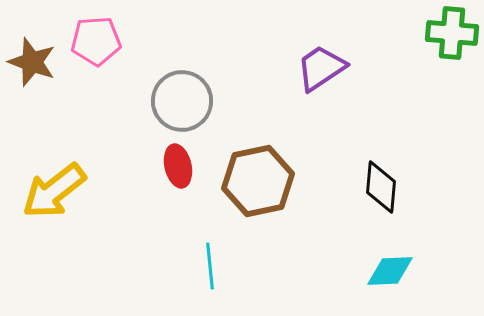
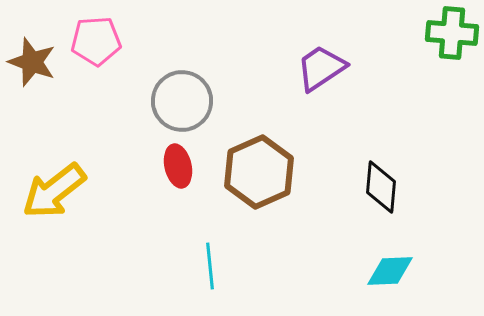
brown hexagon: moved 1 px right, 9 px up; rotated 12 degrees counterclockwise
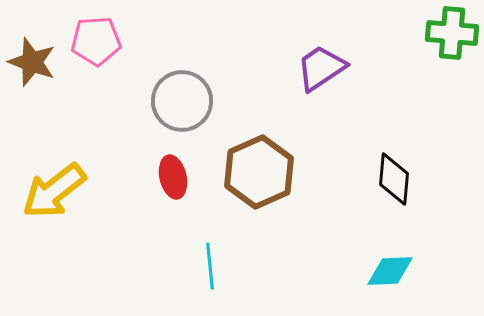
red ellipse: moved 5 px left, 11 px down
black diamond: moved 13 px right, 8 px up
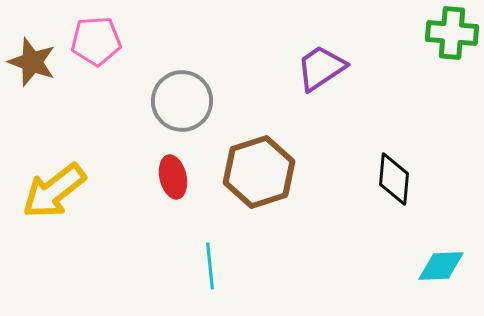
brown hexagon: rotated 6 degrees clockwise
cyan diamond: moved 51 px right, 5 px up
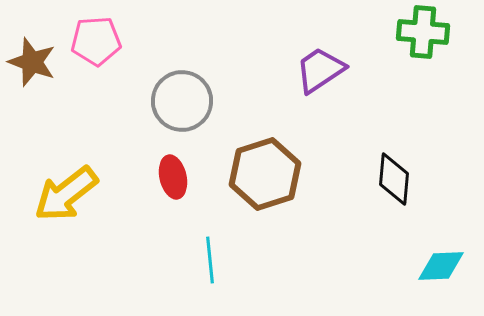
green cross: moved 29 px left, 1 px up
purple trapezoid: moved 1 px left, 2 px down
brown hexagon: moved 6 px right, 2 px down
yellow arrow: moved 12 px right, 3 px down
cyan line: moved 6 px up
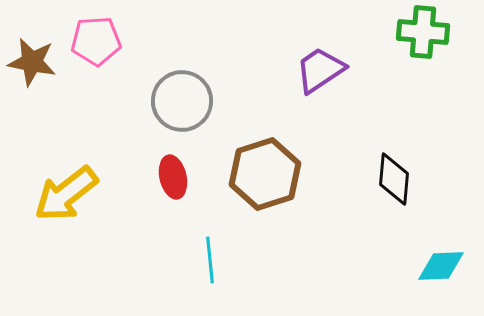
brown star: rotated 9 degrees counterclockwise
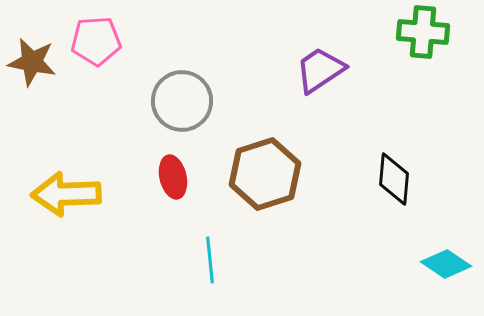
yellow arrow: rotated 36 degrees clockwise
cyan diamond: moved 5 px right, 2 px up; rotated 36 degrees clockwise
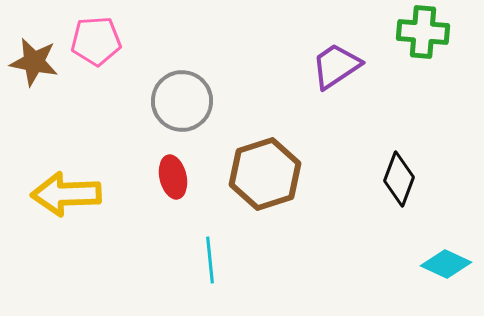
brown star: moved 2 px right
purple trapezoid: moved 16 px right, 4 px up
black diamond: moved 5 px right; rotated 16 degrees clockwise
cyan diamond: rotated 9 degrees counterclockwise
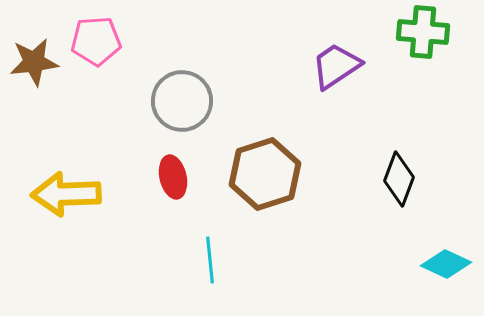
brown star: rotated 18 degrees counterclockwise
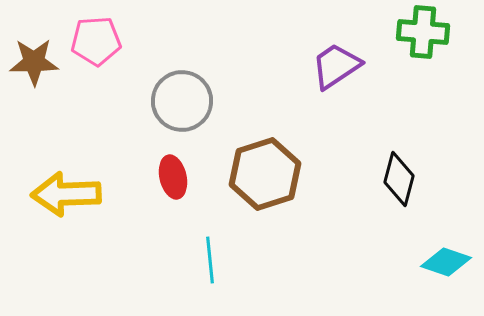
brown star: rotated 6 degrees clockwise
black diamond: rotated 6 degrees counterclockwise
cyan diamond: moved 2 px up; rotated 6 degrees counterclockwise
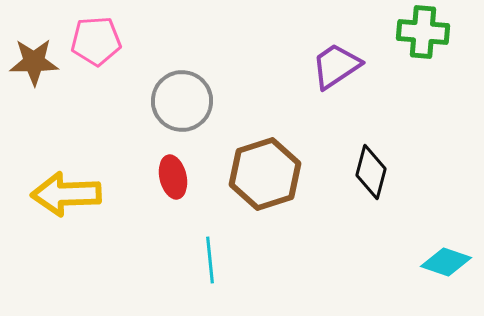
black diamond: moved 28 px left, 7 px up
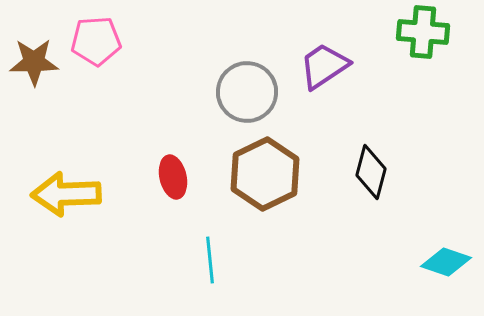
purple trapezoid: moved 12 px left
gray circle: moved 65 px right, 9 px up
brown hexagon: rotated 8 degrees counterclockwise
